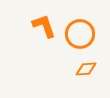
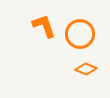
orange diamond: rotated 25 degrees clockwise
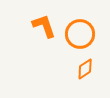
orange diamond: moved 1 px left; rotated 55 degrees counterclockwise
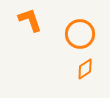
orange L-shape: moved 14 px left, 6 px up
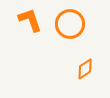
orange circle: moved 10 px left, 10 px up
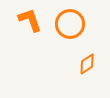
orange diamond: moved 2 px right, 5 px up
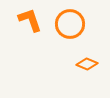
orange diamond: rotated 55 degrees clockwise
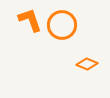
orange circle: moved 8 px left, 1 px down
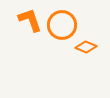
orange diamond: moved 1 px left, 17 px up
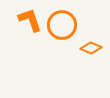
orange diamond: moved 5 px right, 1 px down
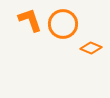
orange circle: moved 1 px right, 1 px up
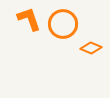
orange L-shape: moved 1 px left, 1 px up
